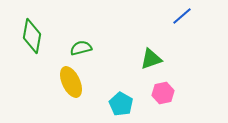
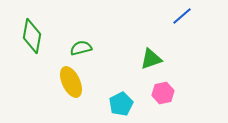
cyan pentagon: rotated 15 degrees clockwise
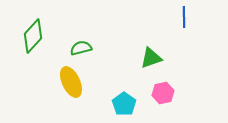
blue line: moved 2 px right, 1 px down; rotated 50 degrees counterclockwise
green diamond: moved 1 px right; rotated 32 degrees clockwise
green triangle: moved 1 px up
cyan pentagon: moved 3 px right; rotated 10 degrees counterclockwise
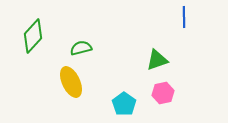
green triangle: moved 6 px right, 2 px down
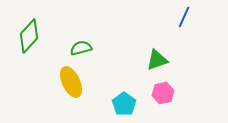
blue line: rotated 25 degrees clockwise
green diamond: moved 4 px left
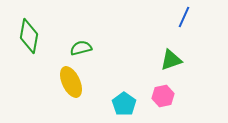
green diamond: rotated 32 degrees counterclockwise
green triangle: moved 14 px right
pink hexagon: moved 3 px down
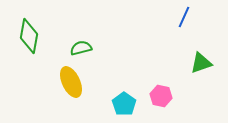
green triangle: moved 30 px right, 3 px down
pink hexagon: moved 2 px left; rotated 25 degrees clockwise
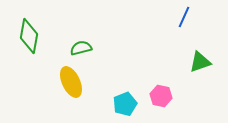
green triangle: moved 1 px left, 1 px up
cyan pentagon: moved 1 px right; rotated 15 degrees clockwise
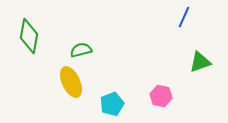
green semicircle: moved 2 px down
cyan pentagon: moved 13 px left
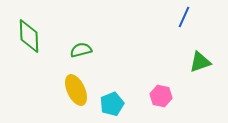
green diamond: rotated 12 degrees counterclockwise
yellow ellipse: moved 5 px right, 8 px down
